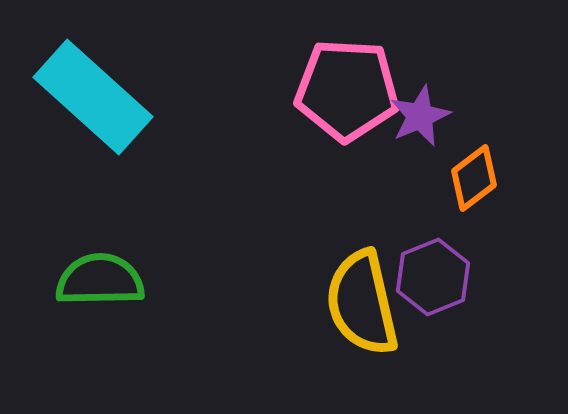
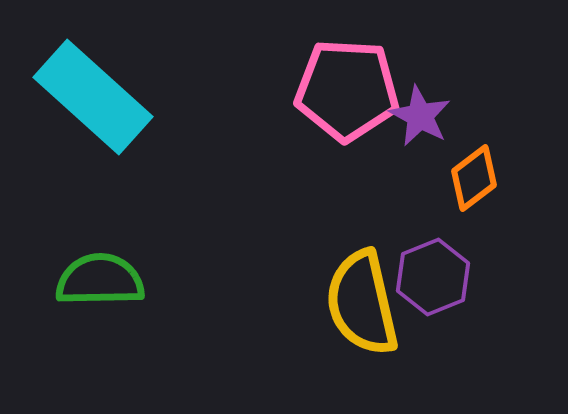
purple star: rotated 20 degrees counterclockwise
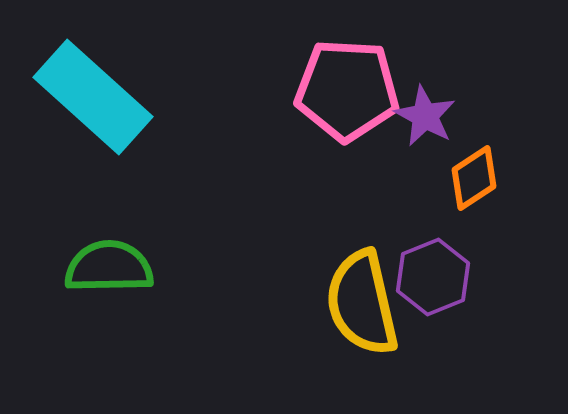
purple star: moved 5 px right
orange diamond: rotated 4 degrees clockwise
green semicircle: moved 9 px right, 13 px up
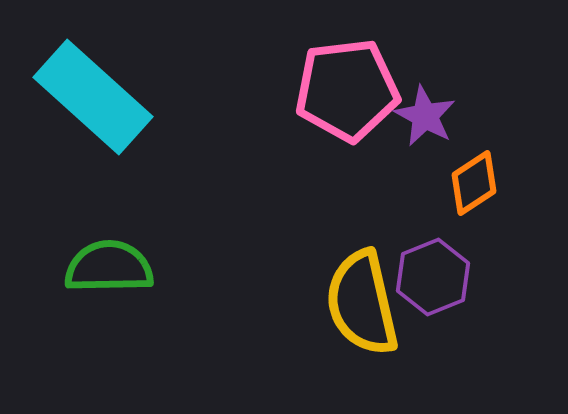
pink pentagon: rotated 10 degrees counterclockwise
orange diamond: moved 5 px down
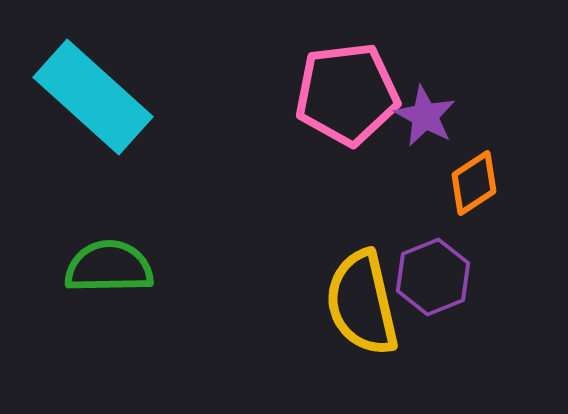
pink pentagon: moved 4 px down
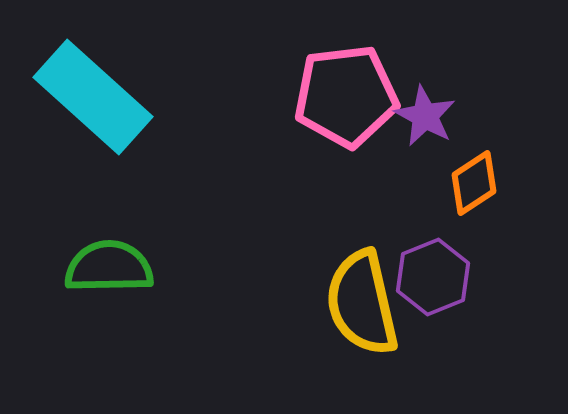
pink pentagon: moved 1 px left, 2 px down
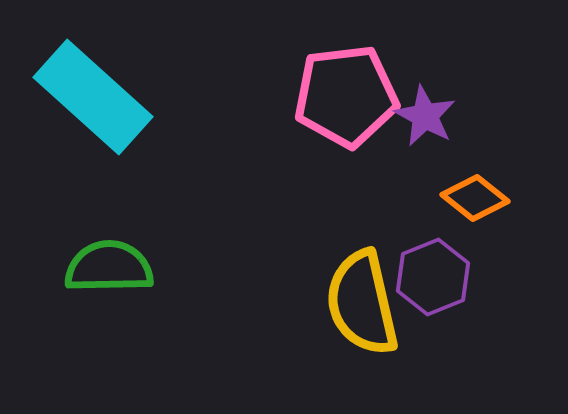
orange diamond: moved 1 px right, 15 px down; rotated 72 degrees clockwise
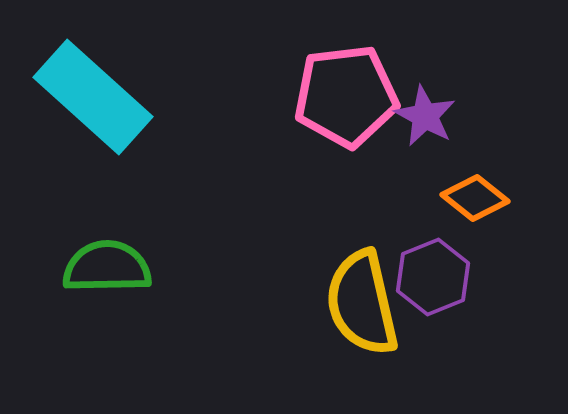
green semicircle: moved 2 px left
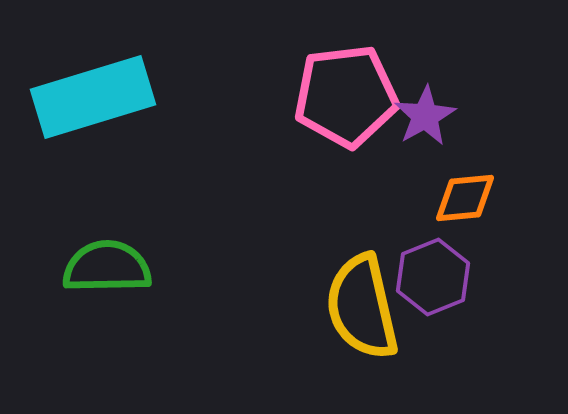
cyan rectangle: rotated 59 degrees counterclockwise
purple star: rotated 14 degrees clockwise
orange diamond: moved 10 px left; rotated 44 degrees counterclockwise
yellow semicircle: moved 4 px down
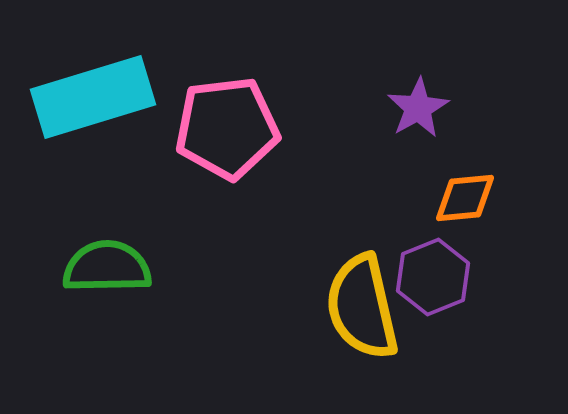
pink pentagon: moved 119 px left, 32 px down
purple star: moved 7 px left, 8 px up
